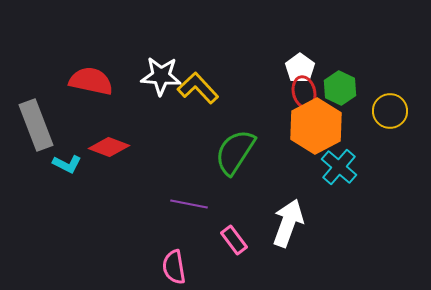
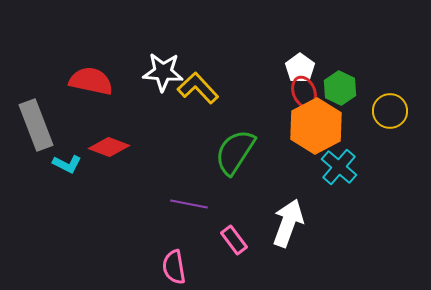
white star: moved 2 px right, 4 px up
red ellipse: rotated 8 degrees counterclockwise
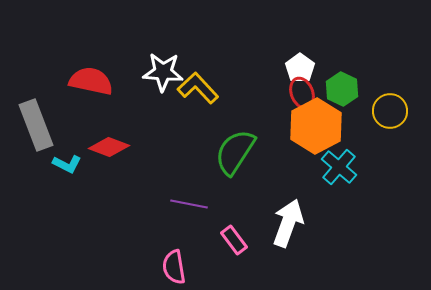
green hexagon: moved 2 px right, 1 px down
red ellipse: moved 2 px left, 1 px down
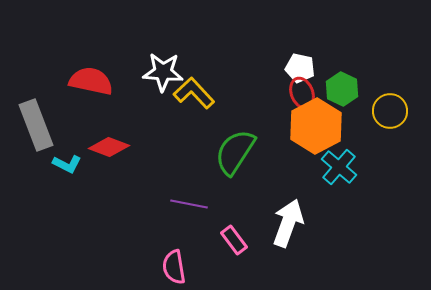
white pentagon: rotated 24 degrees counterclockwise
yellow L-shape: moved 4 px left, 5 px down
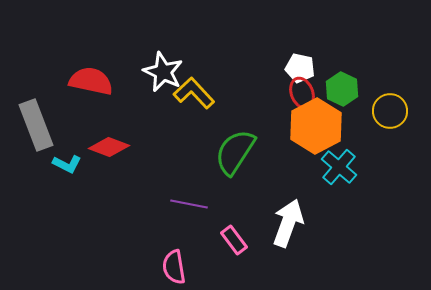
white star: rotated 21 degrees clockwise
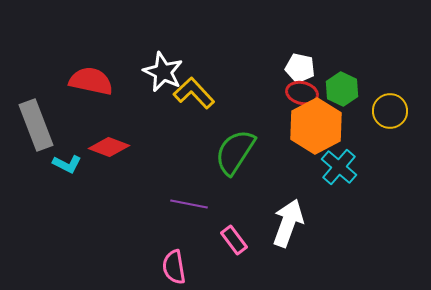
red ellipse: rotated 56 degrees counterclockwise
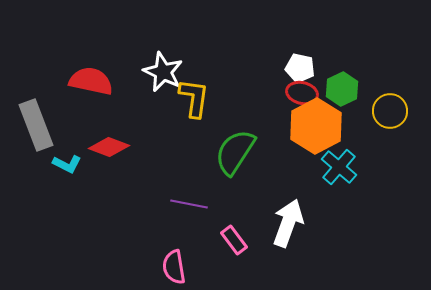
green hexagon: rotated 8 degrees clockwise
yellow L-shape: moved 5 px down; rotated 51 degrees clockwise
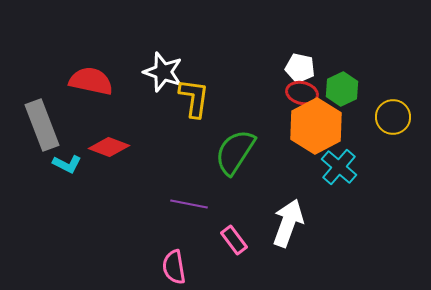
white star: rotated 6 degrees counterclockwise
yellow circle: moved 3 px right, 6 px down
gray rectangle: moved 6 px right
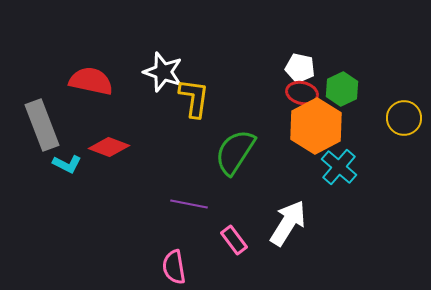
yellow circle: moved 11 px right, 1 px down
white arrow: rotated 12 degrees clockwise
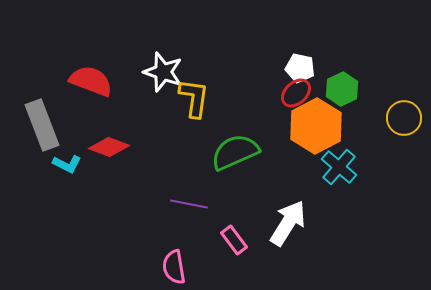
red semicircle: rotated 9 degrees clockwise
red ellipse: moved 6 px left; rotated 56 degrees counterclockwise
green semicircle: rotated 33 degrees clockwise
